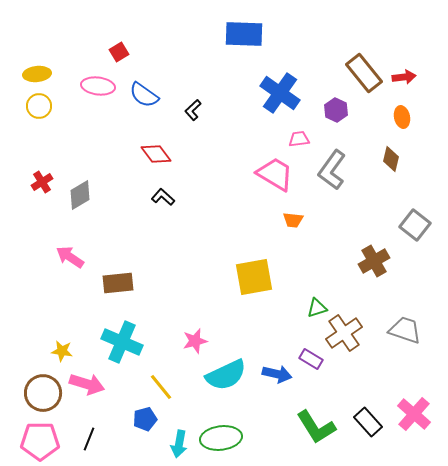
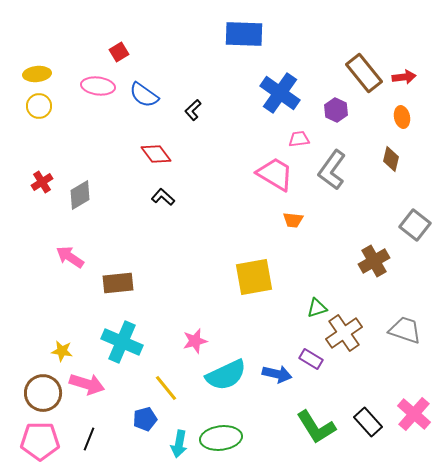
yellow line at (161, 387): moved 5 px right, 1 px down
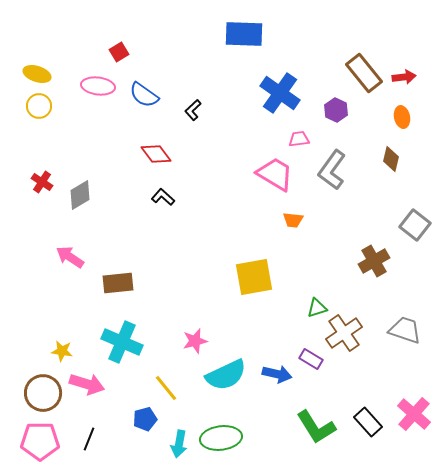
yellow ellipse at (37, 74): rotated 24 degrees clockwise
red cross at (42, 182): rotated 25 degrees counterclockwise
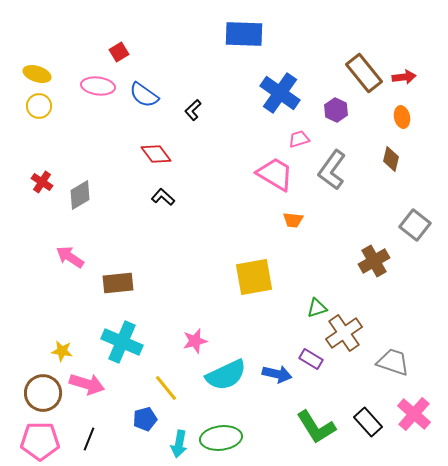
pink trapezoid at (299, 139): rotated 10 degrees counterclockwise
gray trapezoid at (405, 330): moved 12 px left, 32 px down
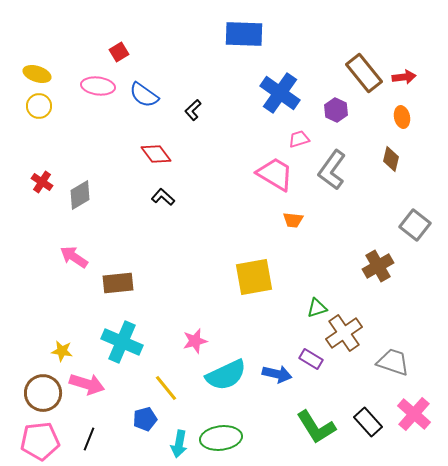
pink arrow at (70, 257): moved 4 px right
brown cross at (374, 261): moved 4 px right, 5 px down
pink pentagon at (40, 441): rotated 6 degrees counterclockwise
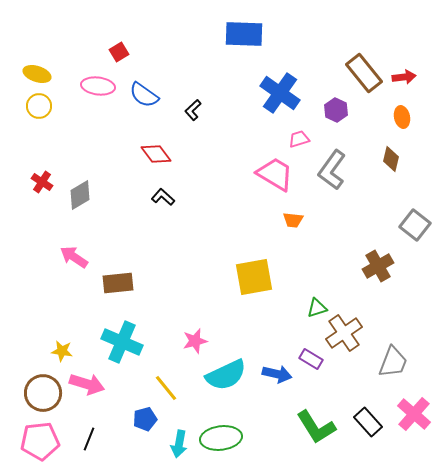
gray trapezoid at (393, 362): rotated 92 degrees clockwise
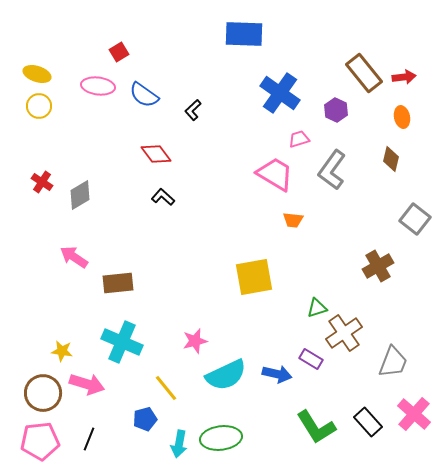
gray square at (415, 225): moved 6 px up
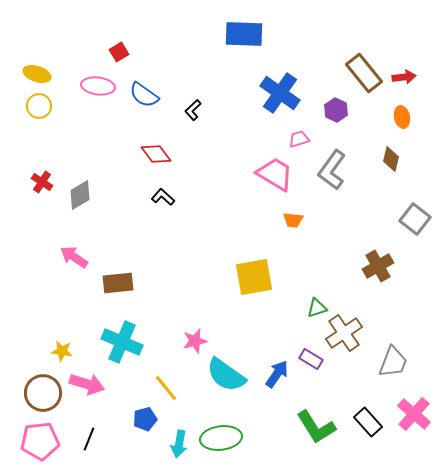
blue arrow at (277, 374): rotated 68 degrees counterclockwise
cyan semicircle at (226, 375): rotated 60 degrees clockwise
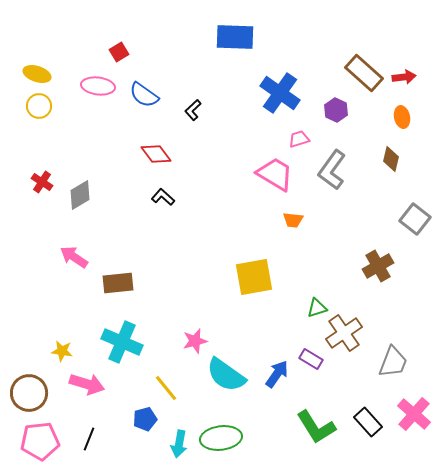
blue rectangle at (244, 34): moved 9 px left, 3 px down
brown rectangle at (364, 73): rotated 9 degrees counterclockwise
brown circle at (43, 393): moved 14 px left
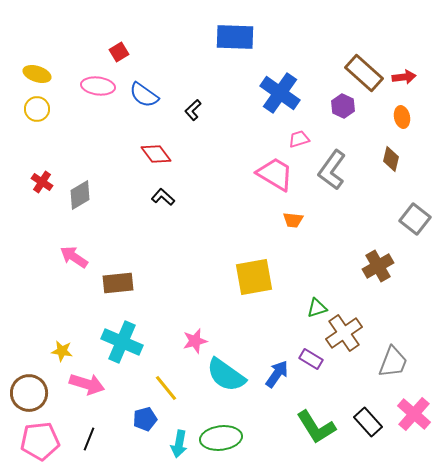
yellow circle at (39, 106): moved 2 px left, 3 px down
purple hexagon at (336, 110): moved 7 px right, 4 px up
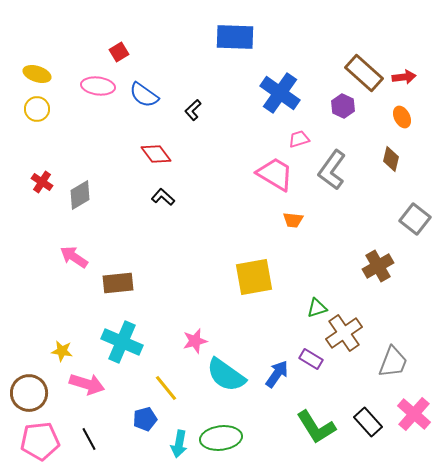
orange ellipse at (402, 117): rotated 15 degrees counterclockwise
black line at (89, 439): rotated 50 degrees counterclockwise
